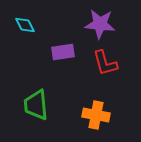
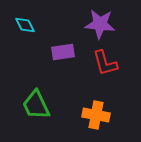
green trapezoid: rotated 20 degrees counterclockwise
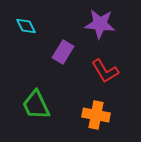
cyan diamond: moved 1 px right, 1 px down
purple rectangle: rotated 50 degrees counterclockwise
red L-shape: moved 8 px down; rotated 16 degrees counterclockwise
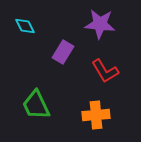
cyan diamond: moved 1 px left
orange cross: rotated 16 degrees counterclockwise
